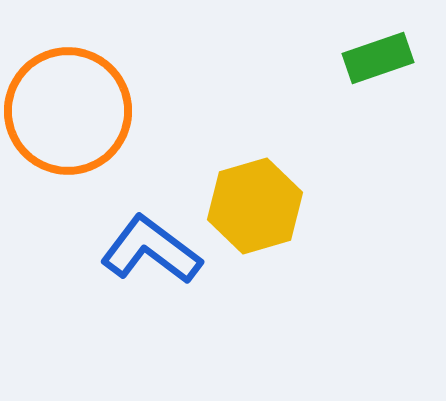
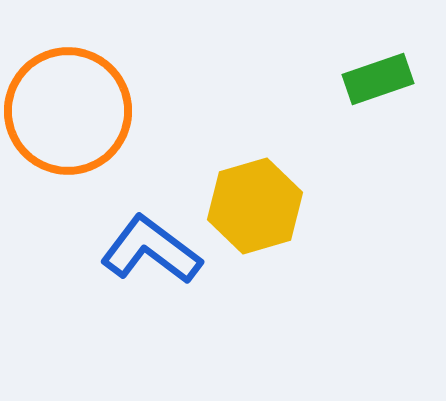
green rectangle: moved 21 px down
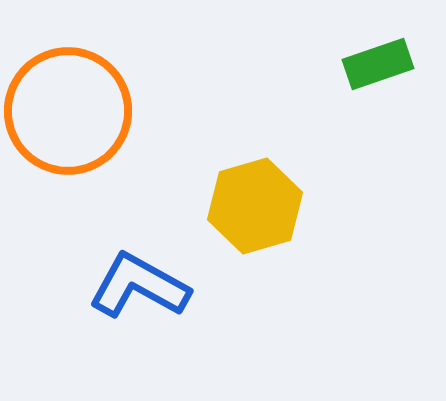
green rectangle: moved 15 px up
blue L-shape: moved 12 px left, 36 px down; rotated 8 degrees counterclockwise
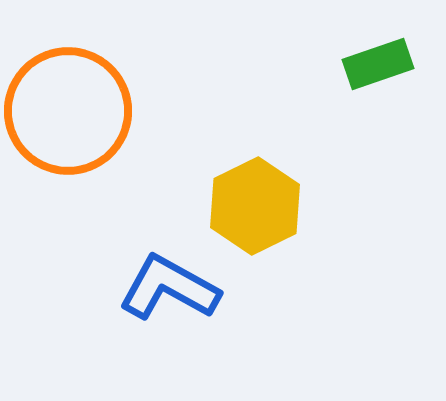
yellow hexagon: rotated 10 degrees counterclockwise
blue L-shape: moved 30 px right, 2 px down
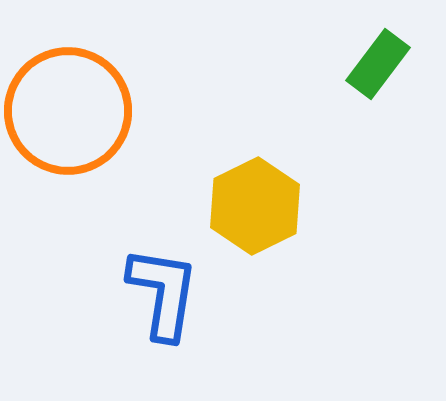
green rectangle: rotated 34 degrees counterclockwise
blue L-shape: moved 6 px left, 5 px down; rotated 70 degrees clockwise
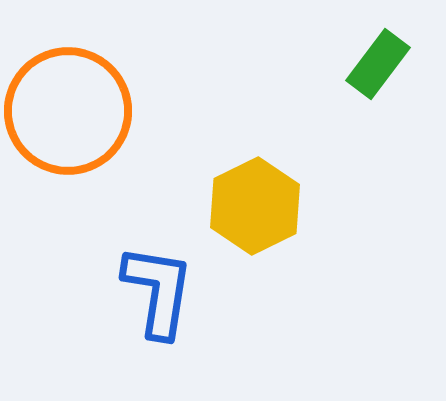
blue L-shape: moved 5 px left, 2 px up
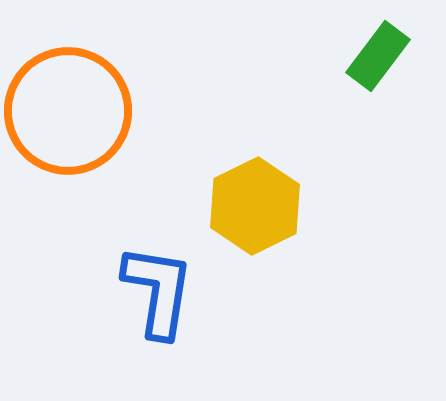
green rectangle: moved 8 px up
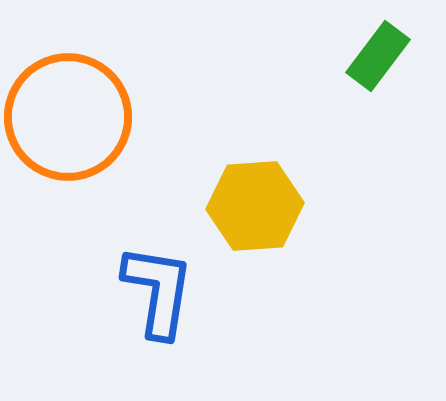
orange circle: moved 6 px down
yellow hexagon: rotated 22 degrees clockwise
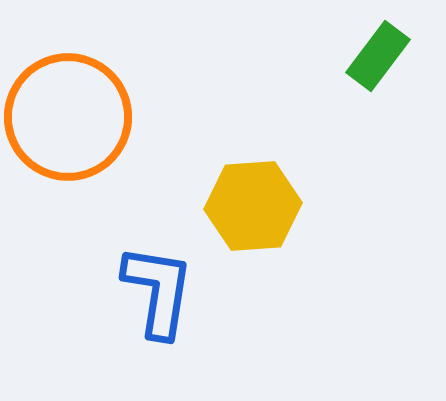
yellow hexagon: moved 2 px left
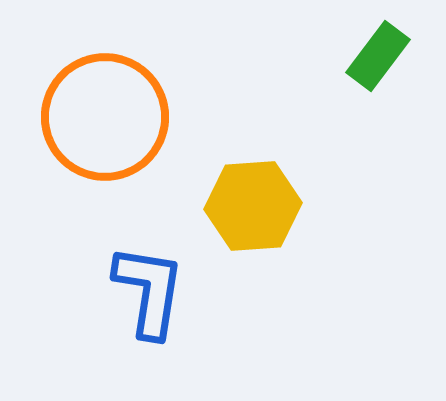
orange circle: moved 37 px right
blue L-shape: moved 9 px left
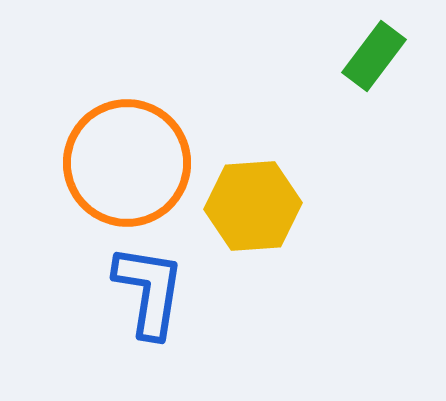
green rectangle: moved 4 px left
orange circle: moved 22 px right, 46 px down
